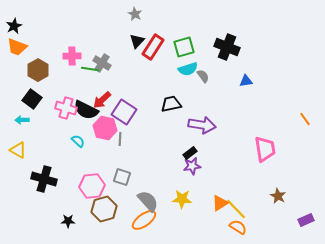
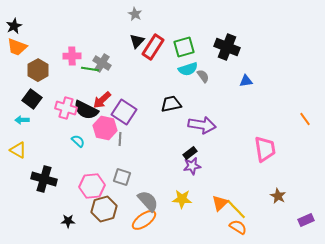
orange triangle at (220, 203): rotated 12 degrees counterclockwise
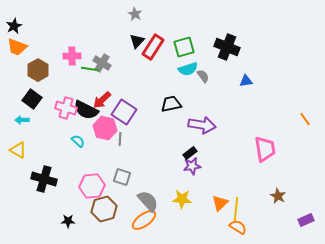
yellow line at (236, 209): rotated 50 degrees clockwise
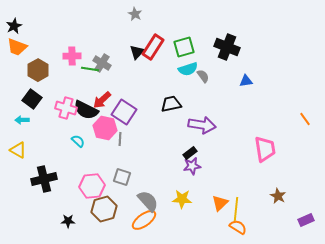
black triangle at (137, 41): moved 11 px down
black cross at (44, 179): rotated 30 degrees counterclockwise
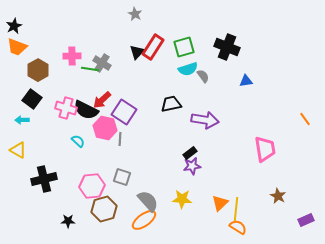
purple arrow at (202, 125): moved 3 px right, 5 px up
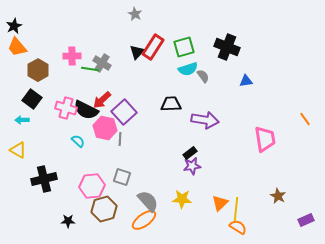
orange trapezoid at (17, 47): rotated 30 degrees clockwise
black trapezoid at (171, 104): rotated 10 degrees clockwise
purple square at (124, 112): rotated 15 degrees clockwise
pink trapezoid at (265, 149): moved 10 px up
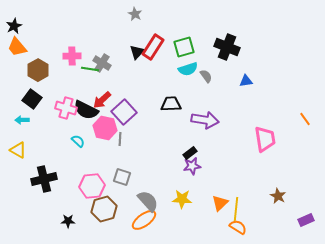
gray semicircle at (203, 76): moved 3 px right
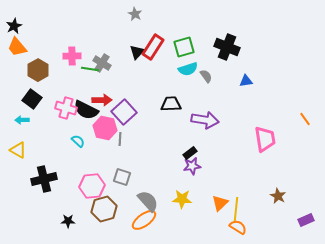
red arrow at (102, 100): rotated 138 degrees counterclockwise
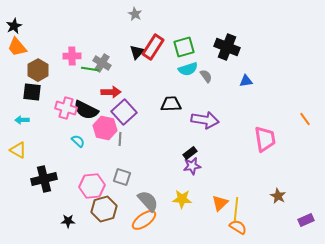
black square at (32, 99): moved 7 px up; rotated 30 degrees counterclockwise
red arrow at (102, 100): moved 9 px right, 8 px up
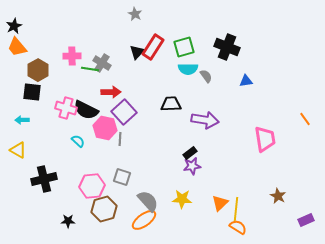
cyan semicircle at (188, 69): rotated 18 degrees clockwise
